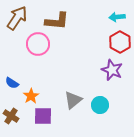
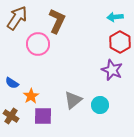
cyan arrow: moved 2 px left
brown L-shape: rotated 70 degrees counterclockwise
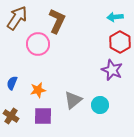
blue semicircle: rotated 80 degrees clockwise
orange star: moved 7 px right, 6 px up; rotated 21 degrees clockwise
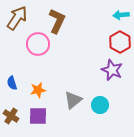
cyan arrow: moved 6 px right, 2 px up
blue semicircle: rotated 40 degrees counterclockwise
purple square: moved 5 px left
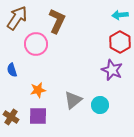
cyan arrow: moved 1 px left
pink circle: moved 2 px left
blue semicircle: moved 13 px up
brown cross: moved 1 px down
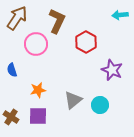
red hexagon: moved 34 px left
